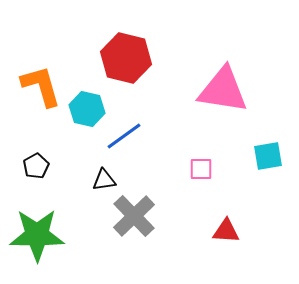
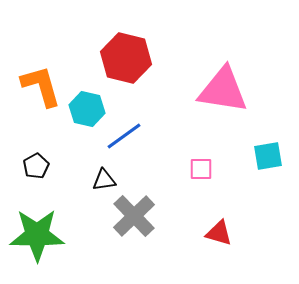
red triangle: moved 7 px left, 2 px down; rotated 12 degrees clockwise
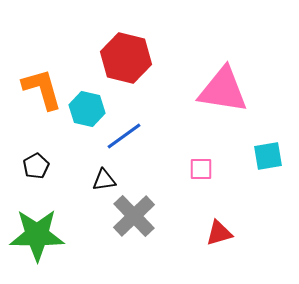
orange L-shape: moved 1 px right, 3 px down
red triangle: rotated 32 degrees counterclockwise
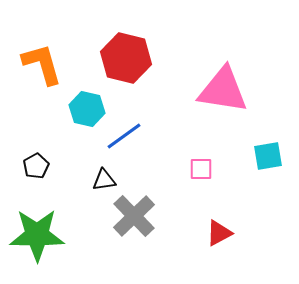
orange L-shape: moved 25 px up
red triangle: rotated 12 degrees counterclockwise
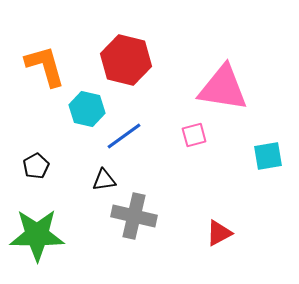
red hexagon: moved 2 px down
orange L-shape: moved 3 px right, 2 px down
pink triangle: moved 2 px up
pink square: moved 7 px left, 34 px up; rotated 15 degrees counterclockwise
gray cross: rotated 33 degrees counterclockwise
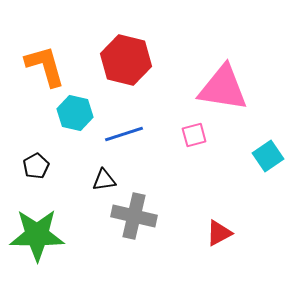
cyan hexagon: moved 12 px left, 4 px down
blue line: moved 2 px up; rotated 18 degrees clockwise
cyan square: rotated 24 degrees counterclockwise
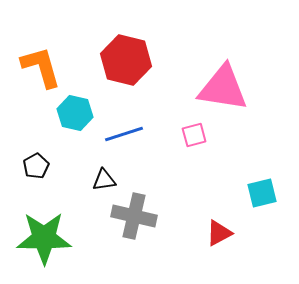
orange L-shape: moved 4 px left, 1 px down
cyan square: moved 6 px left, 37 px down; rotated 20 degrees clockwise
green star: moved 7 px right, 3 px down
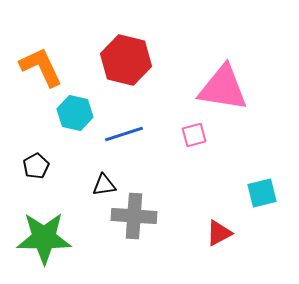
orange L-shape: rotated 9 degrees counterclockwise
black triangle: moved 5 px down
gray cross: rotated 9 degrees counterclockwise
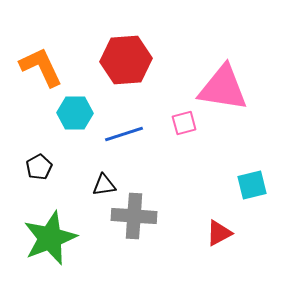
red hexagon: rotated 18 degrees counterclockwise
cyan hexagon: rotated 12 degrees counterclockwise
pink square: moved 10 px left, 12 px up
black pentagon: moved 3 px right, 1 px down
cyan square: moved 10 px left, 8 px up
green star: moved 6 px right; rotated 22 degrees counterclockwise
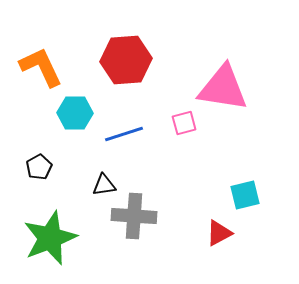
cyan square: moved 7 px left, 10 px down
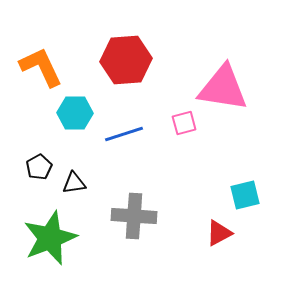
black triangle: moved 30 px left, 2 px up
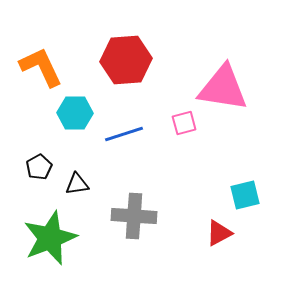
black triangle: moved 3 px right, 1 px down
